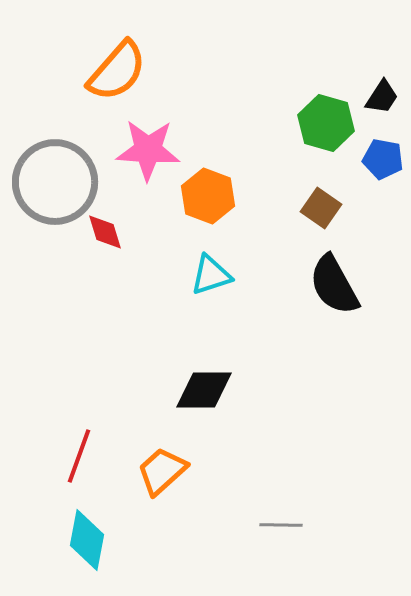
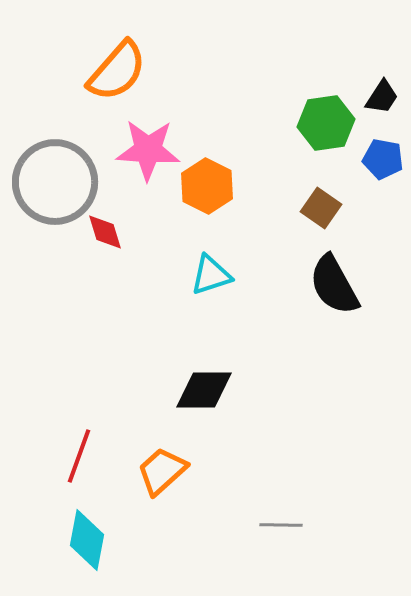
green hexagon: rotated 24 degrees counterclockwise
orange hexagon: moved 1 px left, 10 px up; rotated 6 degrees clockwise
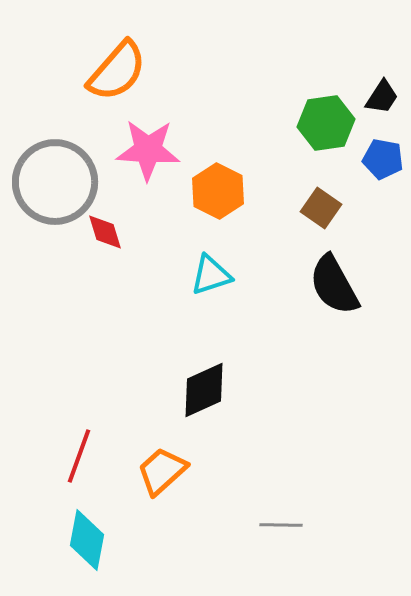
orange hexagon: moved 11 px right, 5 px down
black diamond: rotated 24 degrees counterclockwise
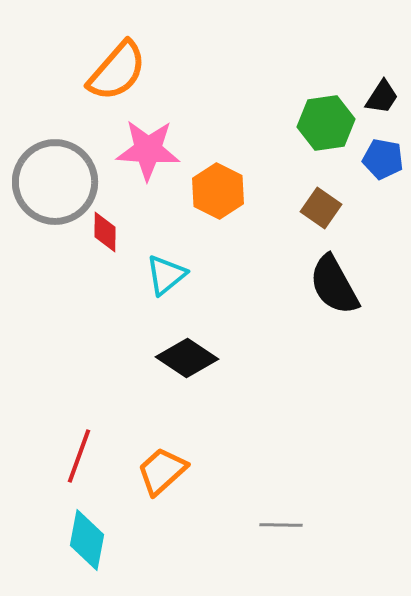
red diamond: rotated 18 degrees clockwise
cyan triangle: moved 45 px left; rotated 21 degrees counterclockwise
black diamond: moved 17 px left, 32 px up; rotated 58 degrees clockwise
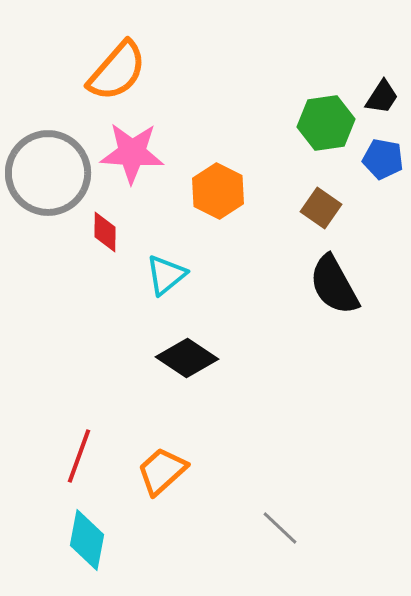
pink star: moved 16 px left, 3 px down
gray circle: moved 7 px left, 9 px up
gray line: moved 1 px left, 3 px down; rotated 42 degrees clockwise
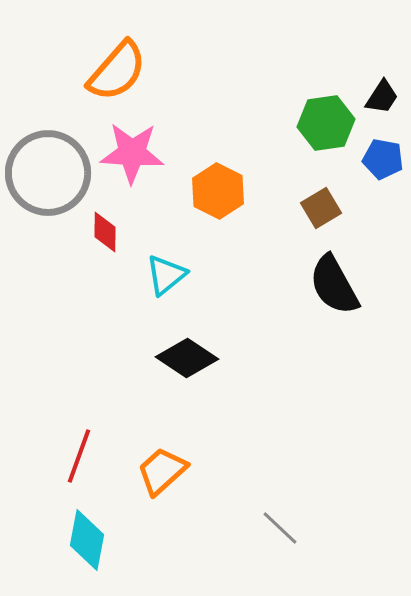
brown square: rotated 24 degrees clockwise
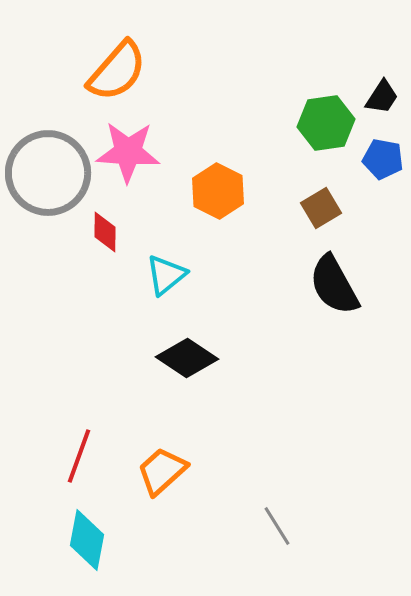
pink star: moved 4 px left, 1 px up
gray line: moved 3 px left, 2 px up; rotated 15 degrees clockwise
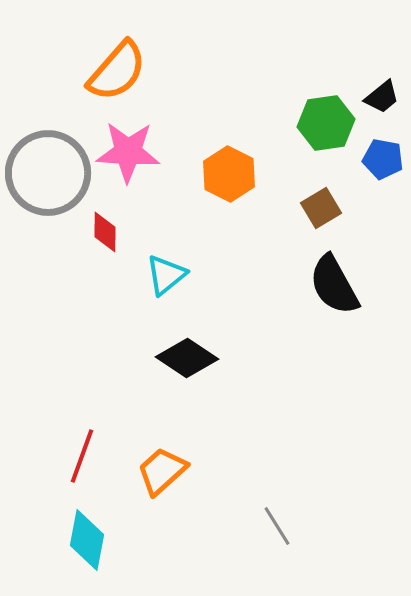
black trapezoid: rotated 18 degrees clockwise
orange hexagon: moved 11 px right, 17 px up
red line: moved 3 px right
